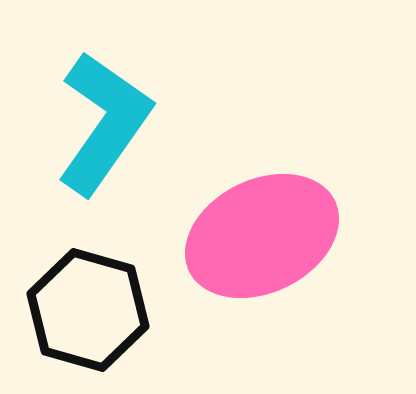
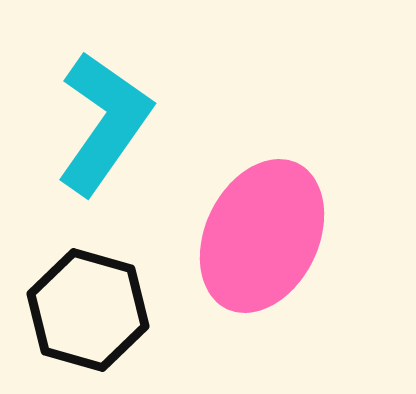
pink ellipse: rotated 38 degrees counterclockwise
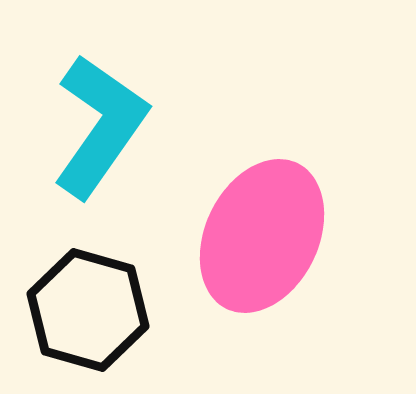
cyan L-shape: moved 4 px left, 3 px down
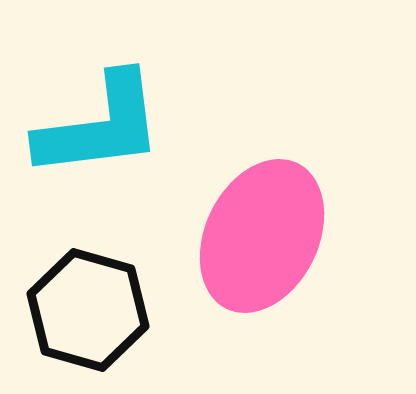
cyan L-shape: rotated 48 degrees clockwise
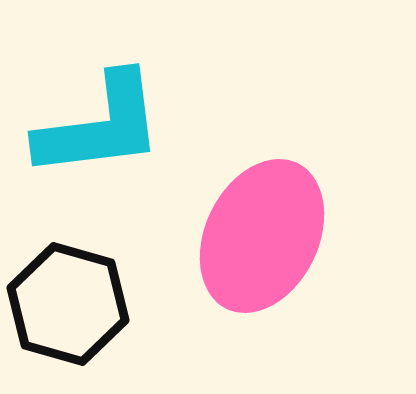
black hexagon: moved 20 px left, 6 px up
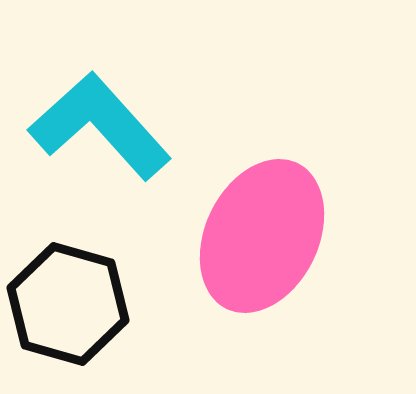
cyan L-shape: rotated 125 degrees counterclockwise
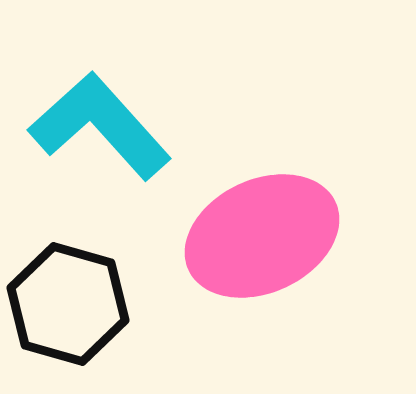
pink ellipse: rotated 39 degrees clockwise
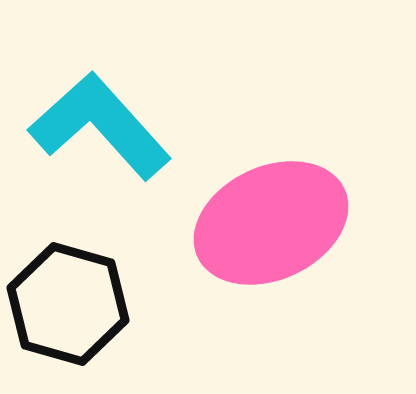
pink ellipse: moved 9 px right, 13 px up
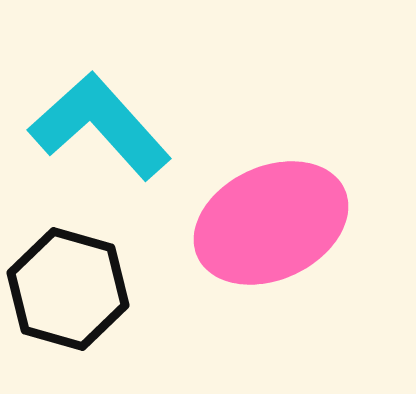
black hexagon: moved 15 px up
